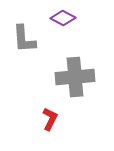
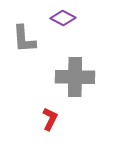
gray cross: rotated 6 degrees clockwise
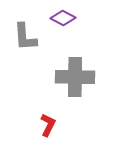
gray L-shape: moved 1 px right, 2 px up
red L-shape: moved 2 px left, 6 px down
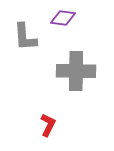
purple diamond: rotated 20 degrees counterclockwise
gray cross: moved 1 px right, 6 px up
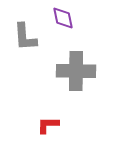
purple diamond: rotated 70 degrees clockwise
red L-shape: rotated 115 degrees counterclockwise
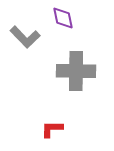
gray L-shape: rotated 40 degrees counterclockwise
red L-shape: moved 4 px right, 4 px down
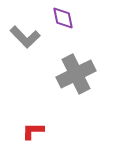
gray cross: moved 3 px down; rotated 27 degrees counterclockwise
red L-shape: moved 19 px left, 2 px down
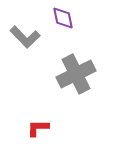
red L-shape: moved 5 px right, 3 px up
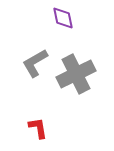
gray L-shape: moved 10 px right, 26 px down; rotated 104 degrees clockwise
red L-shape: rotated 80 degrees clockwise
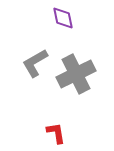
red L-shape: moved 18 px right, 5 px down
